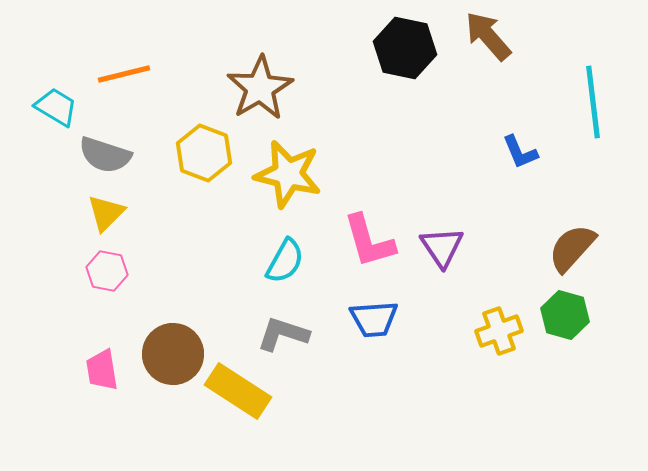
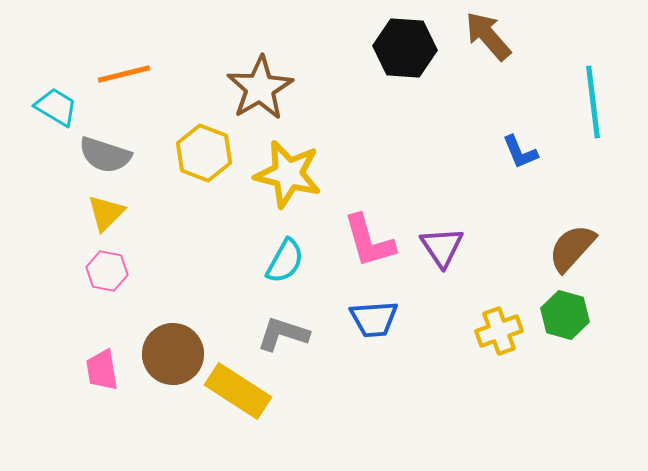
black hexagon: rotated 8 degrees counterclockwise
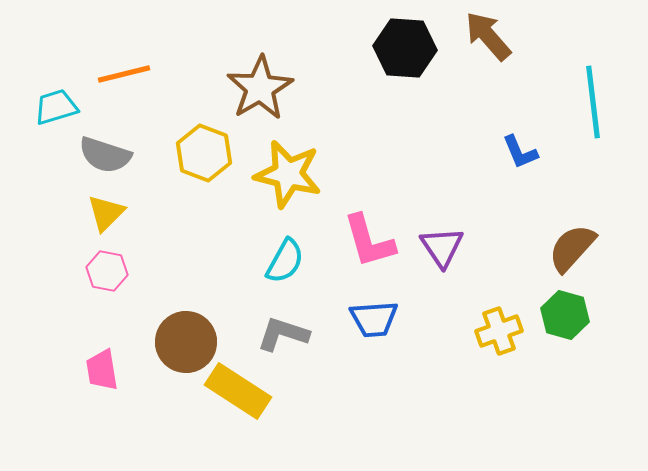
cyan trapezoid: rotated 48 degrees counterclockwise
brown circle: moved 13 px right, 12 px up
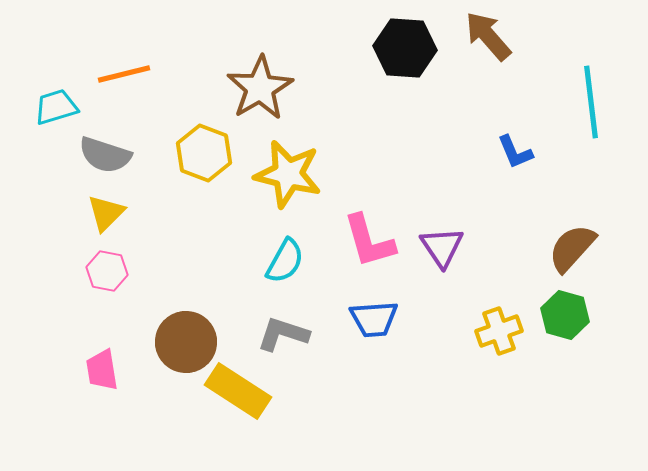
cyan line: moved 2 px left
blue L-shape: moved 5 px left
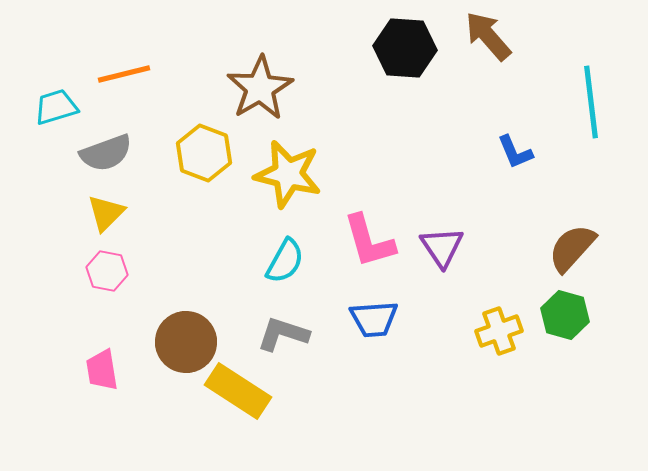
gray semicircle: moved 1 px right, 2 px up; rotated 38 degrees counterclockwise
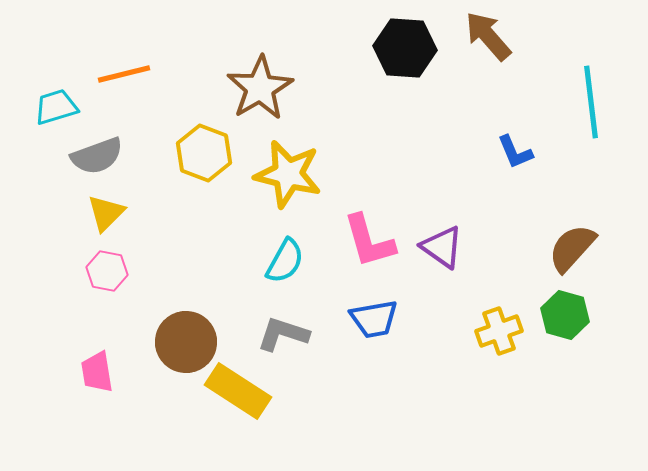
gray semicircle: moved 9 px left, 3 px down
purple triangle: rotated 21 degrees counterclockwise
blue trapezoid: rotated 6 degrees counterclockwise
pink trapezoid: moved 5 px left, 2 px down
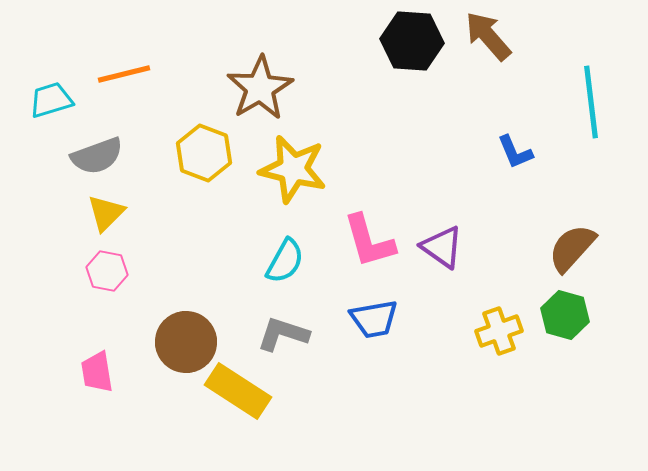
black hexagon: moved 7 px right, 7 px up
cyan trapezoid: moved 5 px left, 7 px up
yellow star: moved 5 px right, 5 px up
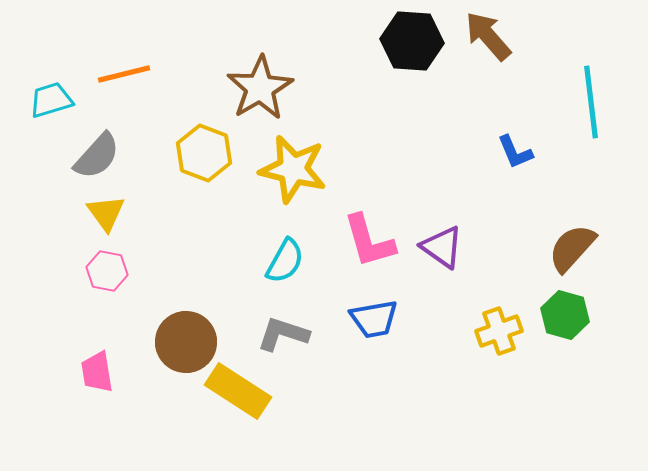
gray semicircle: rotated 28 degrees counterclockwise
yellow triangle: rotated 21 degrees counterclockwise
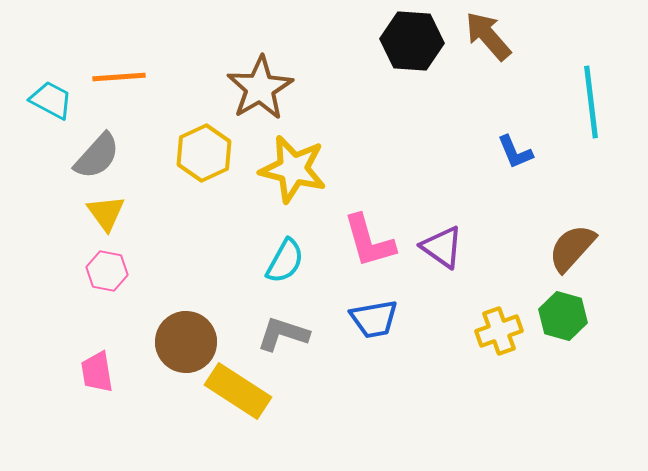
orange line: moved 5 px left, 3 px down; rotated 10 degrees clockwise
cyan trapezoid: rotated 45 degrees clockwise
yellow hexagon: rotated 14 degrees clockwise
green hexagon: moved 2 px left, 1 px down
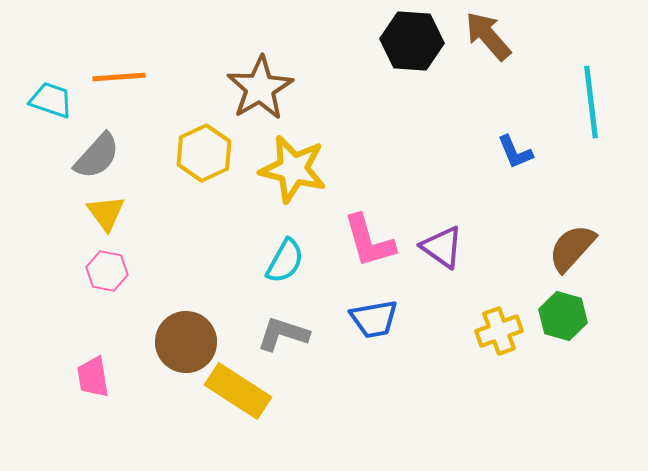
cyan trapezoid: rotated 9 degrees counterclockwise
pink trapezoid: moved 4 px left, 5 px down
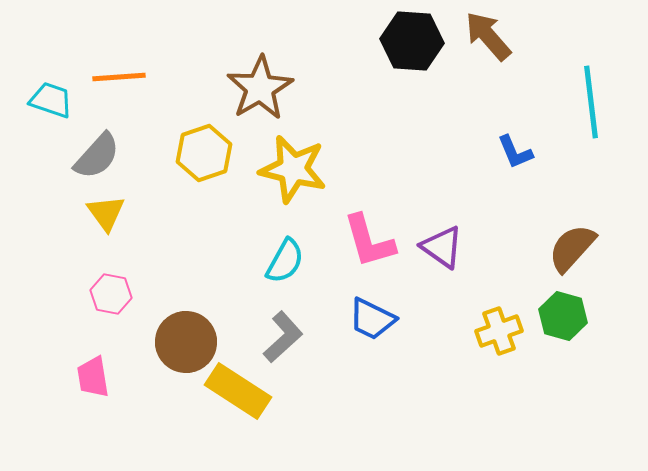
yellow hexagon: rotated 6 degrees clockwise
pink hexagon: moved 4 px right, 23 px down
blue trapezoid: moved 2 px left; rotated 36 degrees clockwise
gray L-shape: moved 3 px down; rotated 120 degrees clockwise
